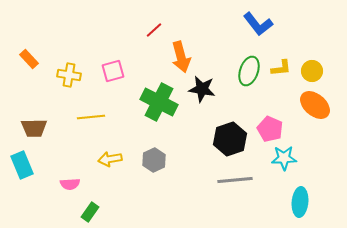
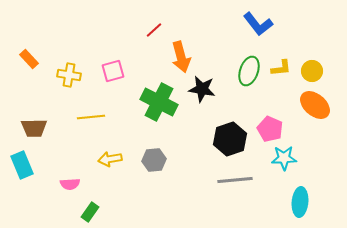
gray hexagon: rotated 20 degrees clockwise
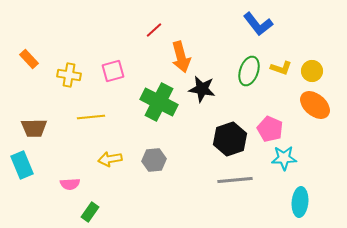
yellow L-shape: rotated 25 degrees clockwise
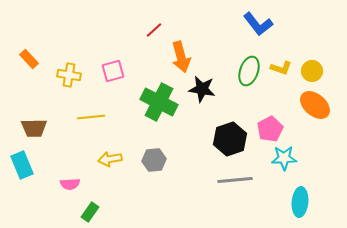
pink pentagon: rotated 20 degrees clockwise
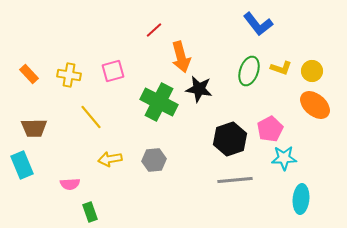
orange rectangle: moved 15 px down
black star: moved 3 px left
yellow line: rotated 56 degrees clockwise
cyan ellipse: moved 1 px right, 3 px up
green rectangle: rotated 54 degrees counterclockwise
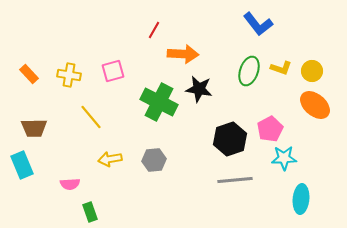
red line: rotated 18 degrees counterclockwise
orange arrow: moved 2 px right, 3 px up; rotated 72 degrees counterclockwise
